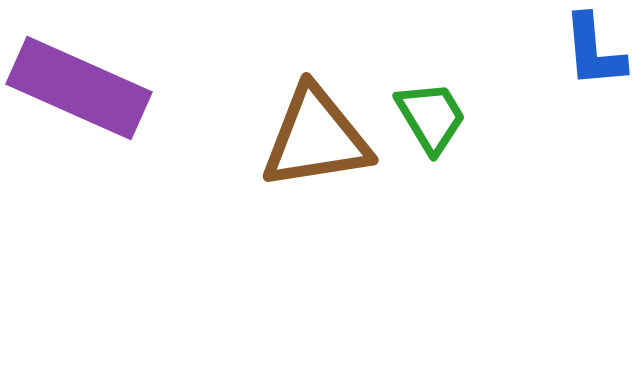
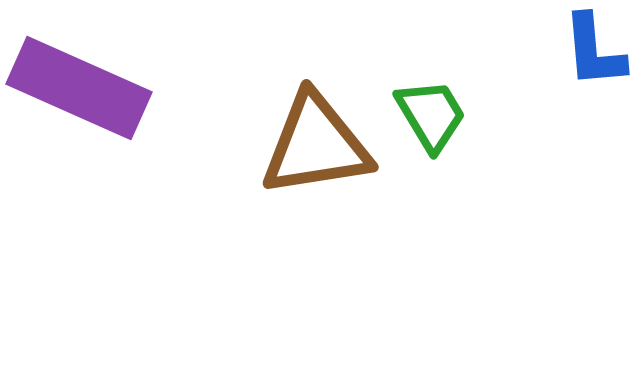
green trapezoid: moved 2 px up
brown triangle: moved 7 px down
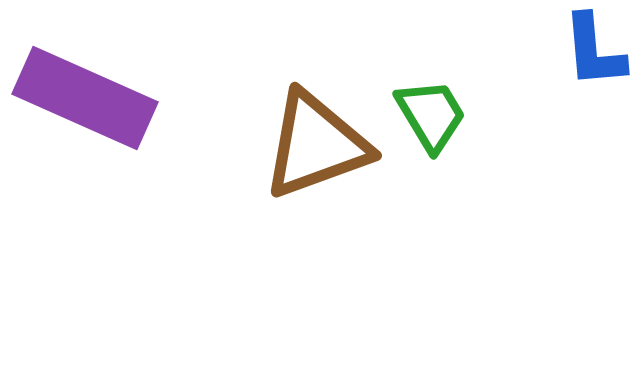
purple rectangle: moved 6 px right, 10 px down
brown triangle: rotated 11 degrees counterclockwise
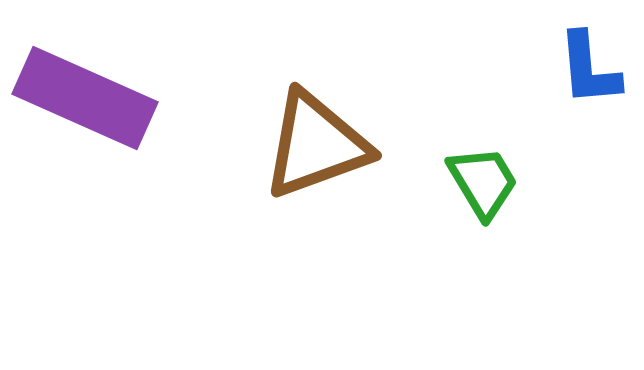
blue L-shape: moved 5 px left, 18 px down
green trapezoid: moved 52 px right, 67 px down
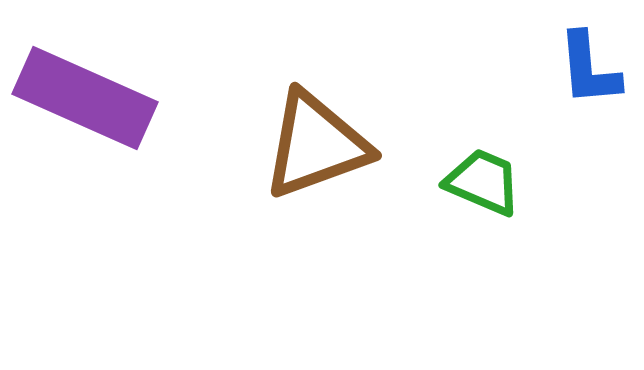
green trapezoid: rotated 36 degrees counterclockwise
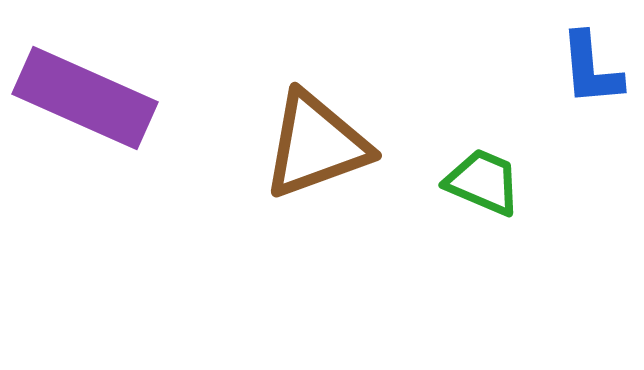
blue L-shape: moved 2 px right
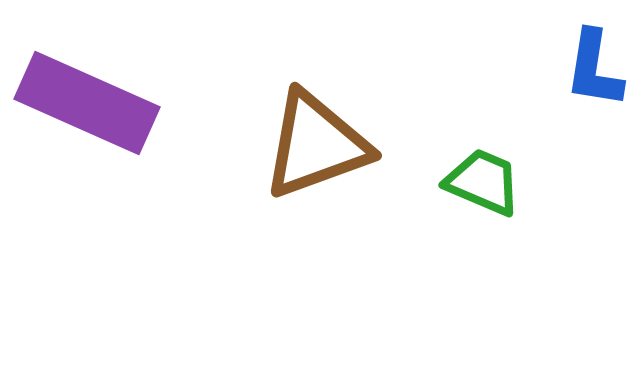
blue L-shape: moved 3 px right; rotated 14 degrees clockwise
purple rectangle: moved 2 px right, 5 px down
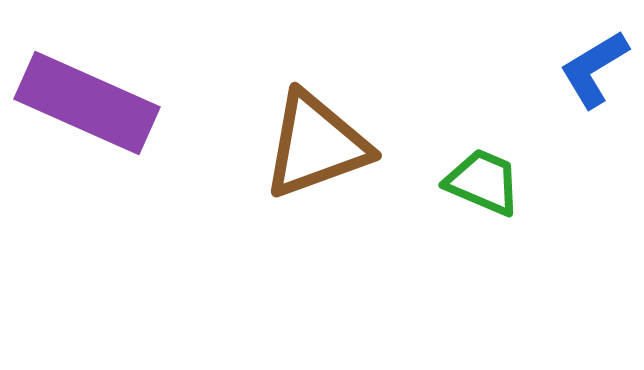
blue L-shape: rotated 50 degrees clockwise
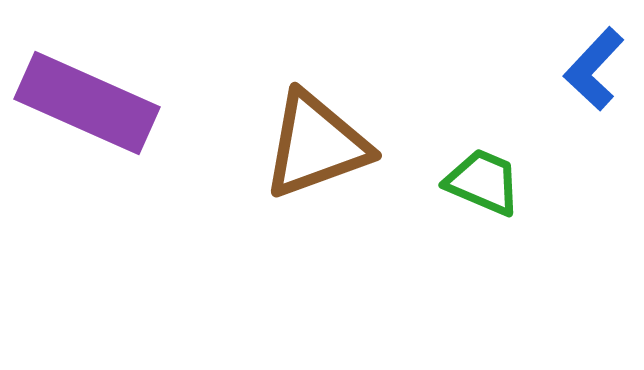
blue L-shape: rotated 16 degrees counterclockwise
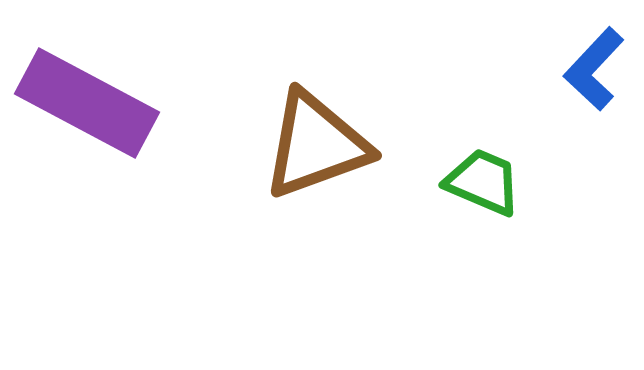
purple rectangle: rotated 4 degrees clockwise
